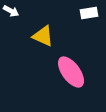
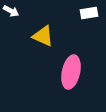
pink ellipse: rotated 48 degrees clockwise
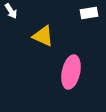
white arrow: rotated 28 degrees clockwise
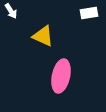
pink ellipse: moved 10 px left, 4 px down
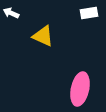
white arrow: moved 2 px down; rotated 147 degrees clockwise
pink ellipse: moved 19 px right, 13 px down
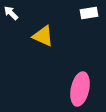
white arrow: rotated 21 degrees clockwise
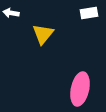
white arrow: rotated 35 degrees counterclockwise
yellow triangle: moved 2 px up; rotated 45 degrees clockwise
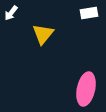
white arrow: rotated 63 degrees counterclockwise
pink ellipse: moved 6 px right
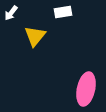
white rectangle: moved 26 px left, 1 px up
yellow triangle: moved 8 px left, 2 px down
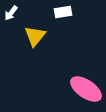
pink ellipse: rotated 68 degrees counterclockwise
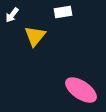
white arrow: moved 1 px right, 2 px down
pink ellipse: moved 5 px left, 1 px down
